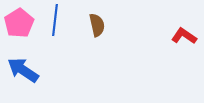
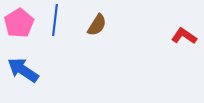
brown semicircle: rotated 45 degrees clockwise
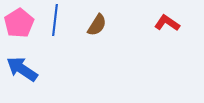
red L-shape: moved 17 px left, 13 px up
blue arrow: moved 1 px left, 1 px up
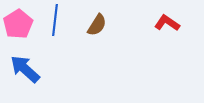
pink pentagon: moved 1 px left, 1 px down
blue arrow: moved 3 px right; rotated 8 degrees clockwise
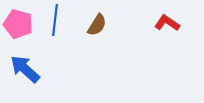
pink pentagon: rotated 24 degrees counterclockwise
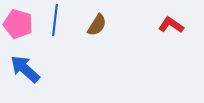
red L-shape: moved 4 px right, 2 px down
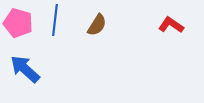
pink pentagon: moved 1 px up
